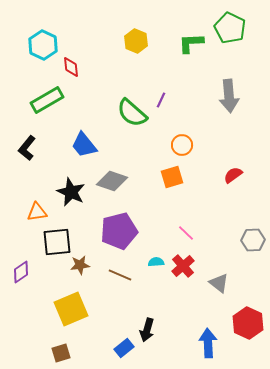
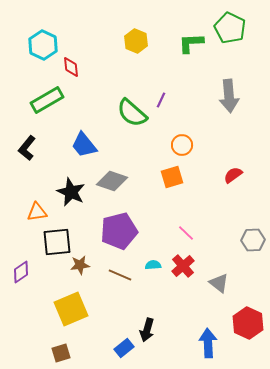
cyan semicircle: moved 3 px left, 3 px down
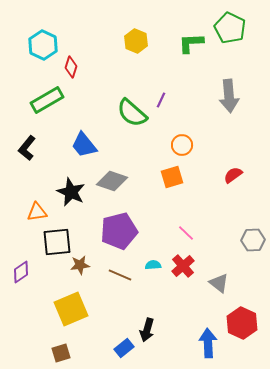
red diamond: rotated 25 degrees clockwise
red hexagon: moved 6 px left
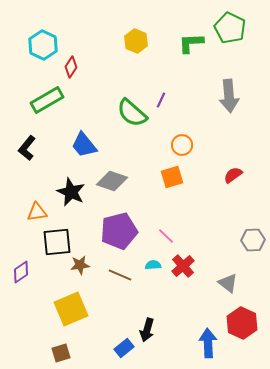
red diamond: rotated 15 degrees clockwise
pink line: moved 20 px left, 3 px down
gray triangle: moved 9 px right
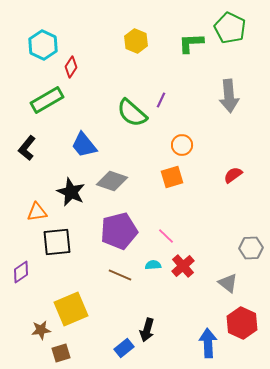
gray hexagon: moved 2 px left, 8 px down
brown star: moved 39 px left, 65 px down
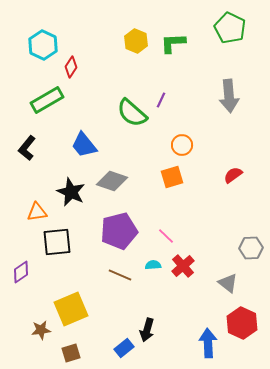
green L-shape: moved 18 px left
brown square: moved 10 px right
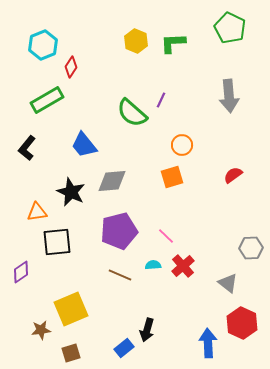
cyan hexagon: rotated 12 degrees clockwise
gray diamond: rotated 24 degrees counterclockwise
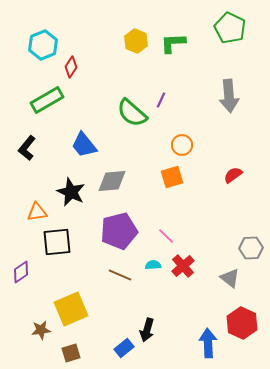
gray triangle: moved 2 px right, 5 px up
